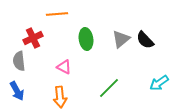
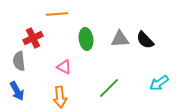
gray triangle: moved 1 px left; rotated 36 degrees clockwise
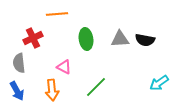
black semicircle: rotated 36 degrees counterclockwise
gray semicircle: moved 2 px down
green line: moved 13 px left, 1 px up
orange arrow: moved 8 px left, 7 px up
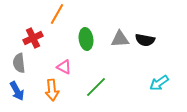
orange line: rotated 55 degrees counterclockwise
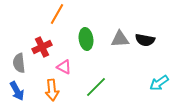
red cross: moved 9 px right, 9 px down
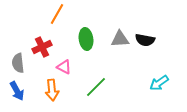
gray semicircle: moved 1 px left
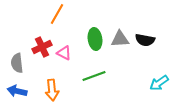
green ellipse: moved 9 px right
gray semicircle: moved 1 px left
pink triangle: moved 14 px up
green line: moved 2 px left, 11 px up; rotated 25 degrees clockwise
blue arrow: rotated 132 degrees clockwise
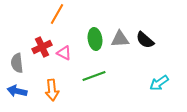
black semicircle: rotated 30 degrees clockwise
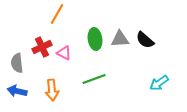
green line: moved 3 px down
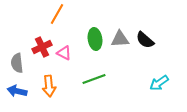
orange arrow: moved 3 px left, 4 px up
